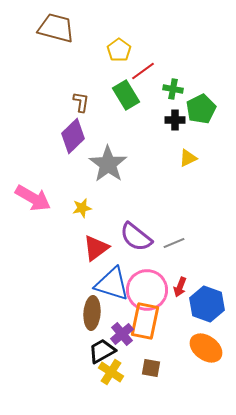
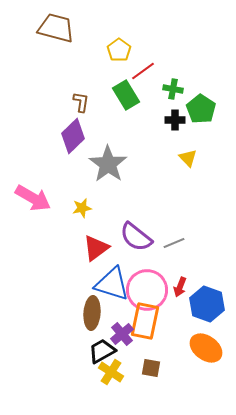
green pentagon: rotated 12 degrees counterclockwise
yellow triangle: rotated 48 degrees counterclockwise
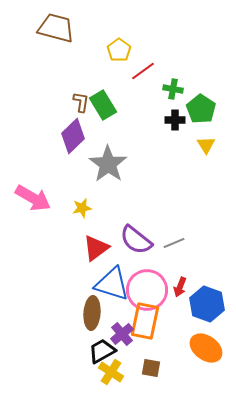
green rectangle: moved 23 px left, 10 px down
yellow triangle: moved 18 px right, 13 px up; rotated 12 degrees clockwise
purple semicircle: moved 3 px down
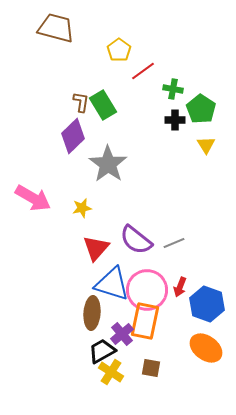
red triangle: rotated 12 degrees counterclockwise
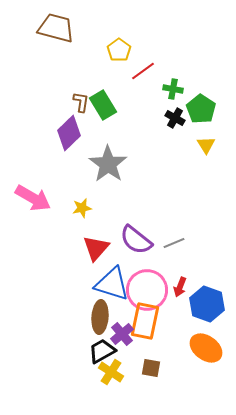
black cross: moved 2 px up; rotated 30 degrees clockwise
purple diamond: moved 4 px left, 3 px up
brown ellipse: moved 8 px right, 4 px down
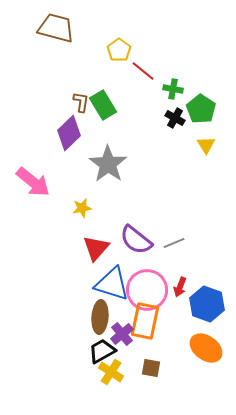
red line: rotated 75 degrees clockwise
pink arrow: moved 16 px up; rotated 9 degrees clockwise
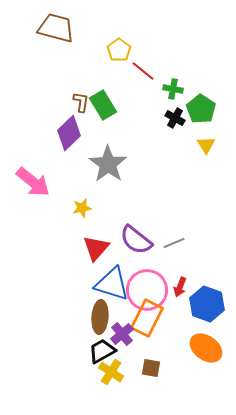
orange rectangle: moved 2 px right, 3 px up; rotated 15 degrees clockwise
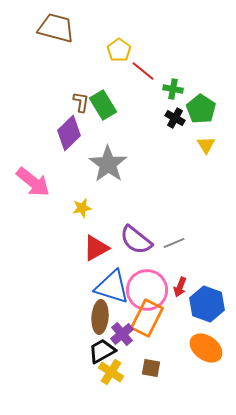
red triangle: rotated 20 degrees clockwise
blue triangle: moved 3 px down
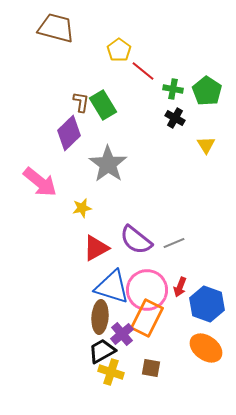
green pentagon: moved 6 px right, 18 px up
pink arrow: moved 7 px right
yellow cross: rotated 15 degrees counterclockwise
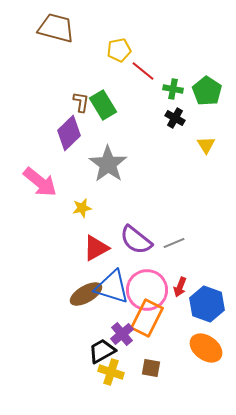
yellow pentagon: rotated 25 degrees clockwise
brown ellipse: moved 14 px left, 23 px up; rotated 56 degrees clockwise
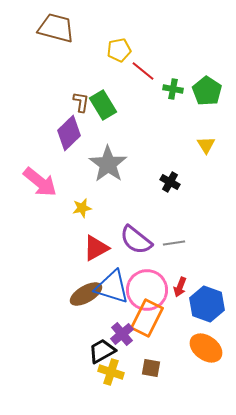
black cross: moved 5 px left, 64 px down
gray line: rotated 15 degrees clockwise
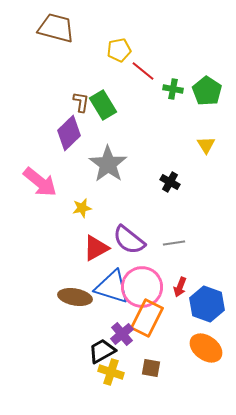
purple semicircle: moved 7 px left
pink circle: moved 5 px left, 3 px up
brown ellipse: moved 11 px left, 3 px down; rotated 40 degrees clockwise
